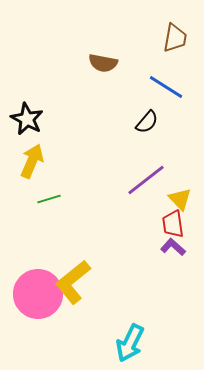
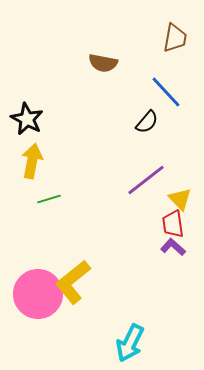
blue line: moved 5 px down; rotated 15 degrees clockwise
yellow arrow: rotated 12 degrees counterclockwise
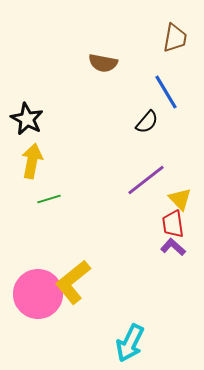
blue line: rotated 12 degrees clockwise
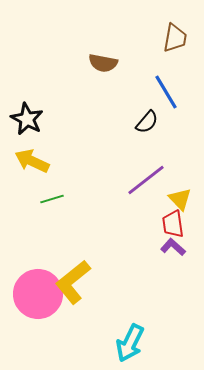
yellow arrow: rotated 76 degrees counterclockwise
green line: moved 3 px right
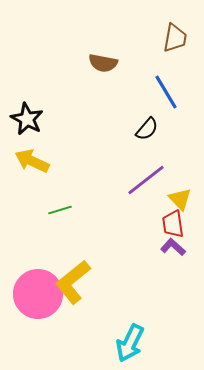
black semicircle: moved 7 px down
green line: moved 8 px right, 11 px down
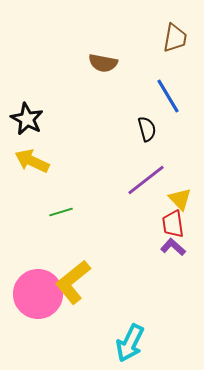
blue line: moved 2 px right, 4 px down
black semicircle: rotated 55 degrees counterclockwise
green line: moved 1 px right, 2 px down
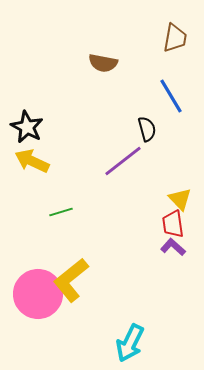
blue line: moved 3 px right
black star: moved 8 px down
purple line: moved 23 px left, 19 px up
yellow L-shape: moved 2 px left, 2 px up
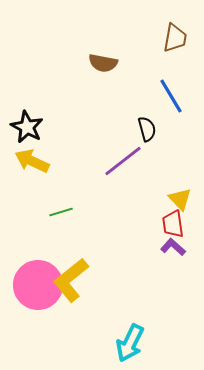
pink circle: moved 9 px up
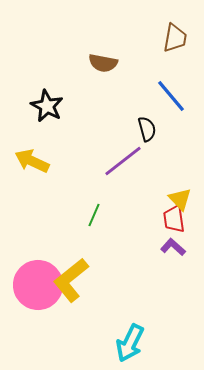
blue line: rotated 9 degrees counterclockwise
black star: moved 20 px right, 21 px up
green line: moved 33 px right, 3 px down; rotated 50 degrees counterclockwise
red trapezoid: moved 1 px right, 5 px up
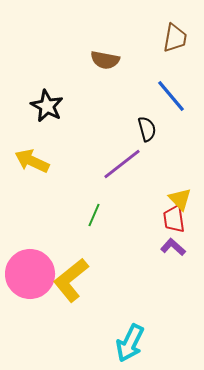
brown semicircle: moved 2 px right, 3 px up
purple line: moved 1 px left, 3 px down
pink circle: moved 8 px left, 11 px up
